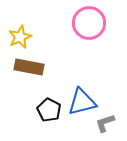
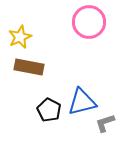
pink circle: moved 1 px up
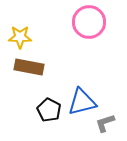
yellow star: rotated 25 degrees clockwise
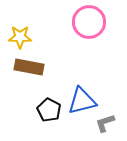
blue triangle: moved 1 px up
